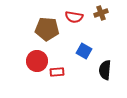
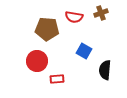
red rectangle: moved 7 px down
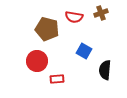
brown pentagon: rotated 10 degrees clockwise
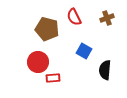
brown cross: moved 6 px right, 5 px down
red semicircle: rotated 54 degrees clockwise
red circle: moved 1 px right, 1 px down
red rectangle: moved 4 px left, 1 px up
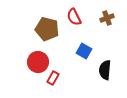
red rectangle: rotated 56 degrees counterclockwise
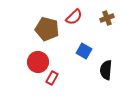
red semicircle: rotated 108 degrees counterclockwise
black semicircle: moved 1 px right
red rectangle: moved 1 px left
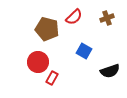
black semicircle: moved 4 px right, 1 px down; rotated 114 degrees counterclockwise
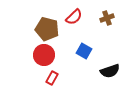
red circle: moved 6 px right, 7 px up
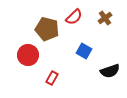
brown cross: moved 2 px left; rotated 16 degrees counterclockwise
red circle: moved 16 px left
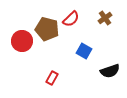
red semicircle: moved 3 px left, 2 px down
red circle: moved 6 px left, 14 px up
